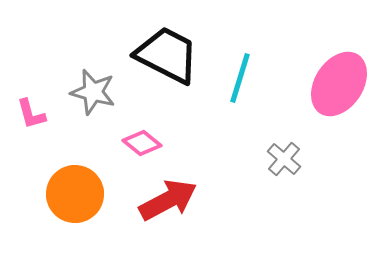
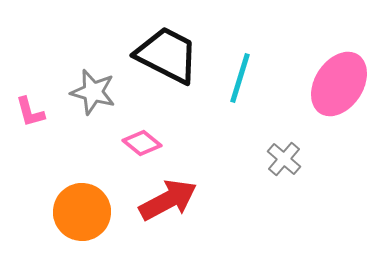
pink L-shape: moved 1 px left, 2 px up
orange circle: moved 7 px right, 18 px down
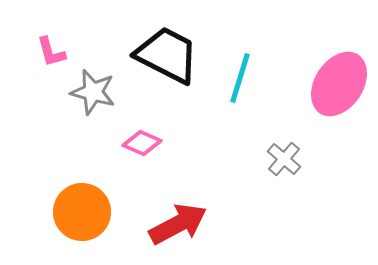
pink L-shape: moved 21 px right, 60 px up
pink diamond: rotated 15 degrees counterclockwise
red arrow: moved 10 px right, 24 px down
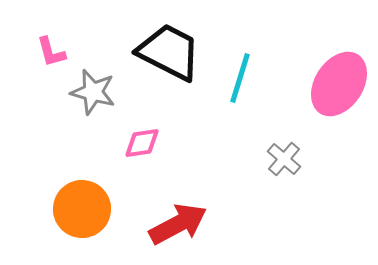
black trapezoid: moved 2 px right, 3 px up
pink diamond: rotated 33 degrees counterclockwise
orange circle: moved 3 px up
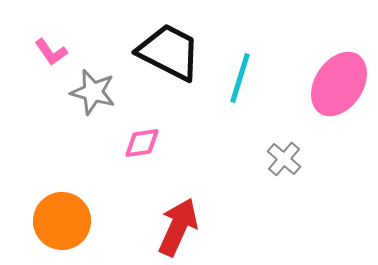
pink L-shape: rotated 20 degrees counterclockwise
orange circle: moved 20 px left, 12 px down
red arrow: moved 3 px down; rotated 38 degrees counterclockwise
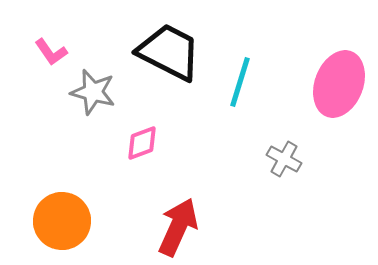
cyan line: moved 4 px down
pink ellipse: rotated 12 degrees counterclockwise
pink diamond: rotated 12 degrees counterclockwise
gray cross: rotated 12 degrees counterclockwise
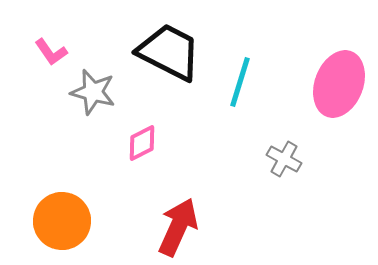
pink diamond: rotated 6 degrees counterclockwise
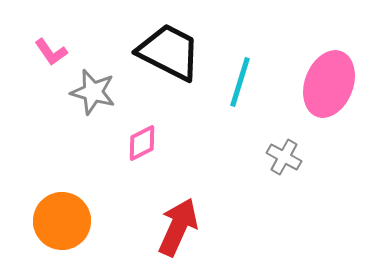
pink ellipse: moved 10 px left
gray cross: moved 2 px up
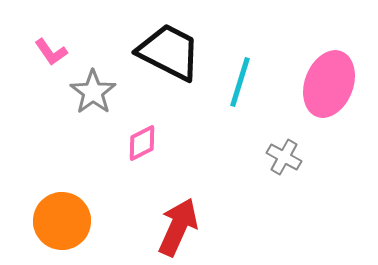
gray star: rotated 21 degrees clockwise
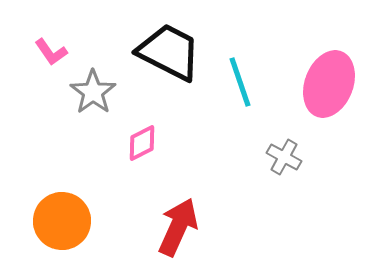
cyan line: rotated 36 degrees counterclockwise
